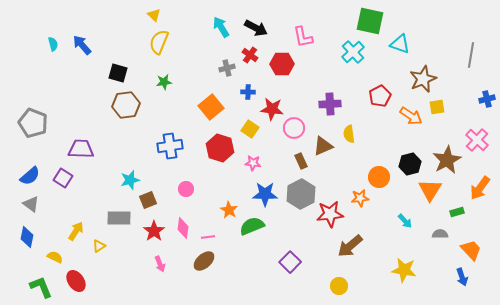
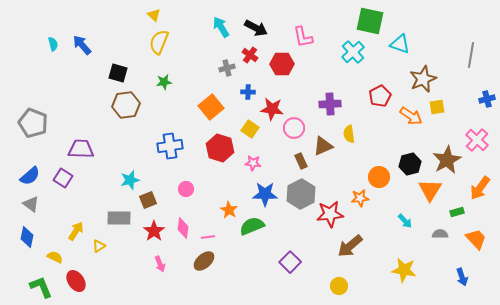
orange trapezoid at (471, 250): moved 5 px right, 11 px up
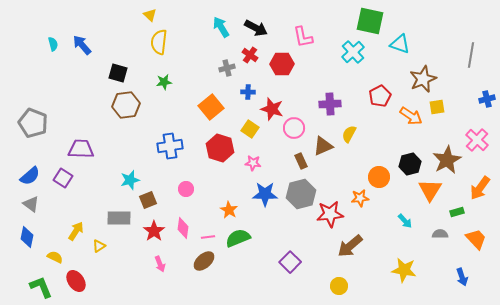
yellow triangle at (154, 15): moved 4 px left
yellow semicircle at (159, 42): rotated 15 degrees counterclockwise
red star at (272, 109): rotated 10 degrees clockwise
yellow semicircle at (349, 134): rotated 36 degrees clockwise
gray hexagon at (301, 194): rotated 12 degrees clockwise
green semicircle at (252, 226): moved 14 px left, 12 px down
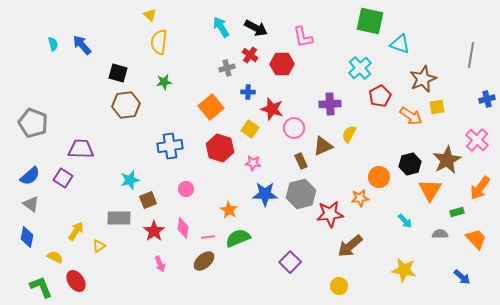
cyan cross at (353, 52): moved 7 px right, 16 px down
blue arrow at (462, 277): rotated 30 degrees counterclockwise
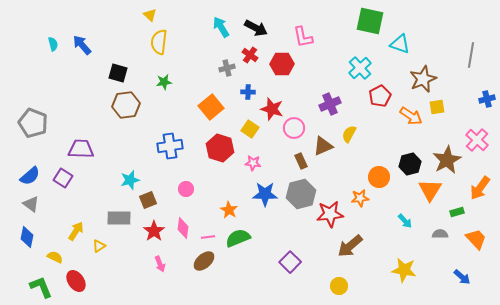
purple cross at (330, 104): rotated 20 degrees counterclockwise
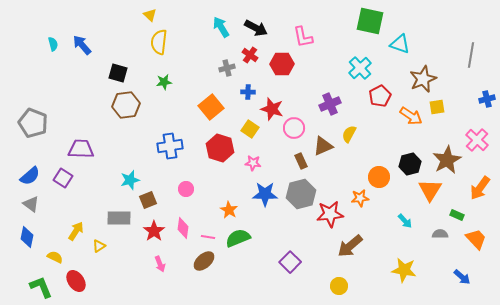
green rectangle at (457, 212): moved 3 px down; rotated 40 degrees clockwise
pink line at (208, 237): rotated 16 degrees clockwise
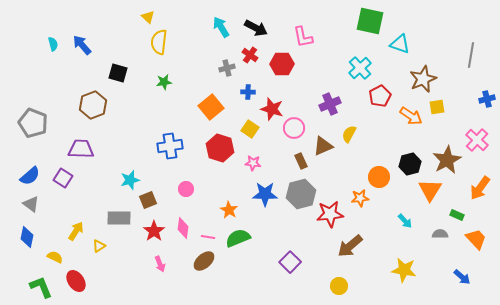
yellow triangle at (150, 15): moved 2 px left, 2 px down
brown hexagon at (126, 105): moved 33 px left; rotated 12 degrees counterclockwise
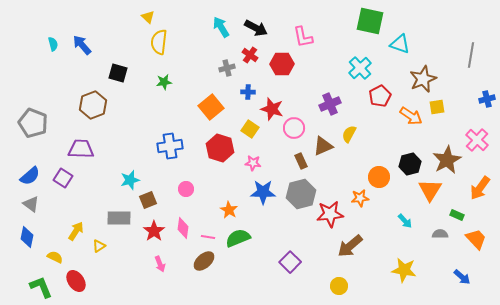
blue star at (265, 194): moved 2 px left, 2 px up
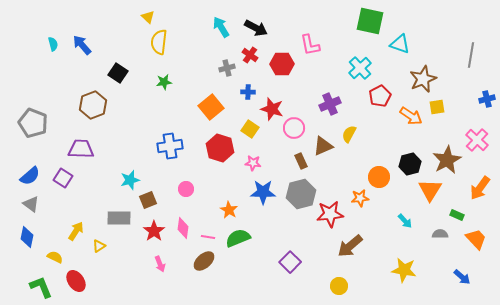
pink L-shape at (303, 37): moved 7 px right, 8 px down
black square at (118, 73): rotated 18 degrees clockwise
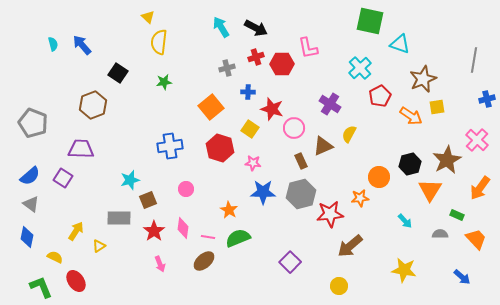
pink L-shape at (310, 45): moved 2 px left, 3 px down
red cross at (250, 55): moved 6 px right, 2 px down; rotated 35 degrees clockwise
gray line at (471, 55): moved 3 px right, 5 px down
purple cross at (330, 104): rotated 35 degrees counterclockwise
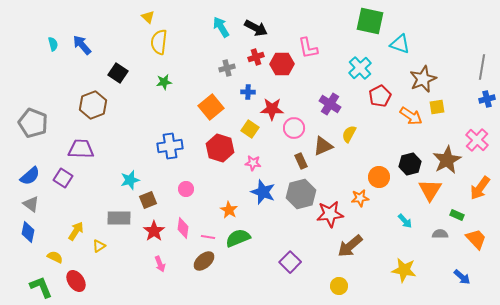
gray line at (474, 60): moved 8 px right, 7 px down
red star at (272, 109): rotated 15 degrees counterclockwise
blue star at (263, 192): rotated 20 degrees clockwise
blue diamond at (27, 237): moved 1 px right, 5 px up
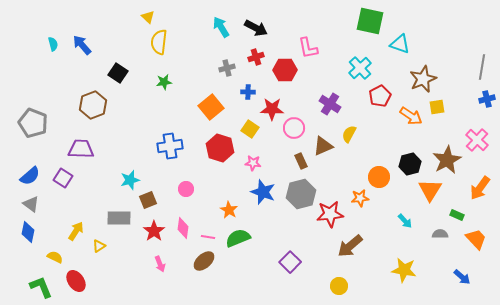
red hexagon at (282, 64): moved 3 px right, 6 px down
